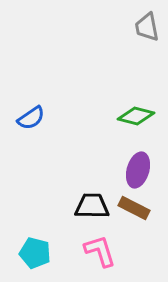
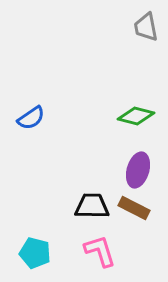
gray trapezoid: moved 1 px left
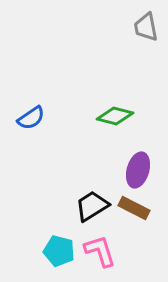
green diamond: moved 21 px left
black trapezoid: rotated 33 degrees counterclockwise
cyan pentagon: moved 24 px right, 2 px up
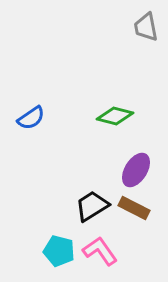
purple ellipse: moved 2 px left; rotated 16 degrees clockwise
pink L-shape: rotated 18 degrees counterclockwise
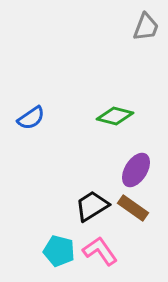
gray trapezoid: rotated 148 degrees counterclockwise
brown rectangle: moved 1 px left; rotated 8 degrees clockwise
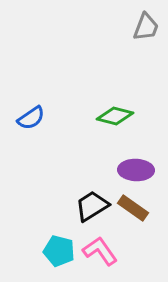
purple ellipse: rotated 60 degrees clockwise
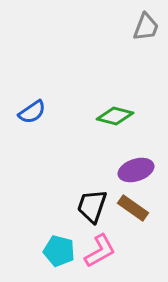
blue semicircle: moved 1 px right, 6 px up
purple ellipse: rotated 20 degrees counterclockwise
black trapezoid: rotated 39 degrees counterclockwise
pink L-shape: rotated 96 degrees clockwise
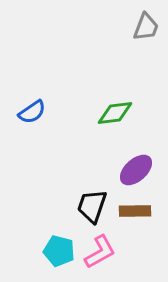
green diamond: moved 3 px up; rotated 21 degrees counterclockwise
purple ellipse: rotated 24 degrees counterclockwise
brown rectangle: moved 2 px right, 3 px down; rotated 36 degrees counterclockwise
pink L-shape: moved 1 px down
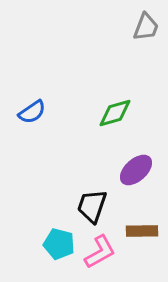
green diamond: rotated 9 degrees counterclockwise
brown rectangle: moved 7 px right, 20 px down
cyan pentagon: moved 7 px up
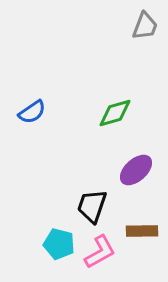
gray trapezoid: moved 1 px left, 1 px up
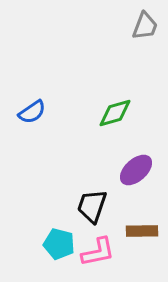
pink L-shape: moved 2 px left; rotated 18 degrees clockwise
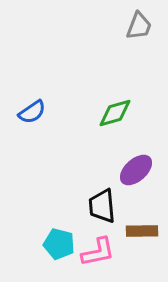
gray trapezoid: moved 6 px left
black trapezoid: moved 10 px right; rotated 24 degrees counterclockwise
